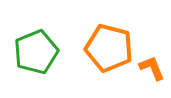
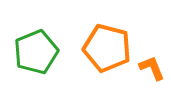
orange pentagon: moved 2 px left
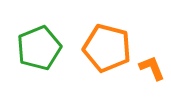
green pentagon: moved 3 px right, 4 px up
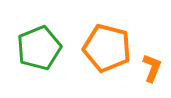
orange L-shape: rotated 44 degrees clockwise
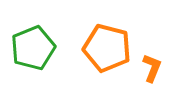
green pentagon: moved 6 px left
